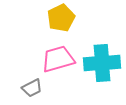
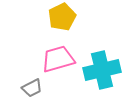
yellow pentagon: moved 1 px right, 1 px up
cyan cross: moved 7 px down; rotated 9 degrees counterclockwise
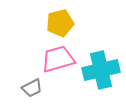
yellow pentagon: moved 2 px left, 6 px down; rotated 12 degrees clockwise
cyan cross: moved 1 px left
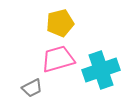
cyan cross: rotated 6 degrees counterclockwise
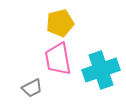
pink trapezoid: rotated 84 degrees counterclockwise
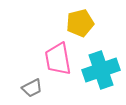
yellow pentagon: moved 20 px right
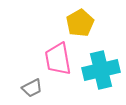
yellow pentagon: rotated 16 degrees counterclockwise
cyan cross: rotated 6 degrees clockwise
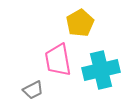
pink trapezoid: moved 1 px down
gray trapezoid: moved 1 px right, 2 px down
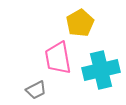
pink trapezoid: moved 2 px up
gray trapezoid: moved 3 px right
